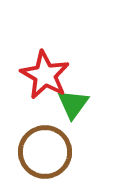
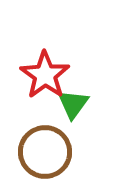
red star: rotated 6 degrees clockwise
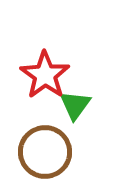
green triangle: moved 2 px right, 1 px down
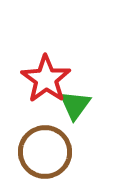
red star: moved 1 px right, 4 px down
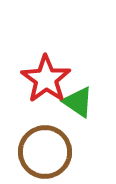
green triangle: moved 3 px right, 3 px up; rotated 32 degrees counterclockwise
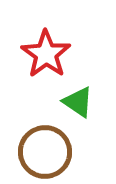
red star: moved 25 px up
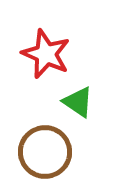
red star: rotated 12 degrees counterclockwise
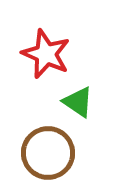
brown circle: moved 3 px right, 1 px down
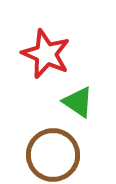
brown circle: moved 5 px right, 2 px down
